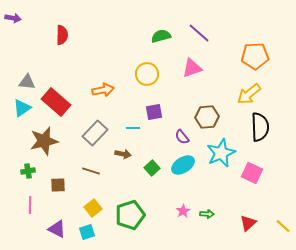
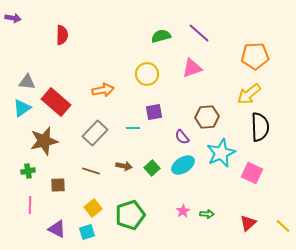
brown arrow: moved 1 px right, 12 px down
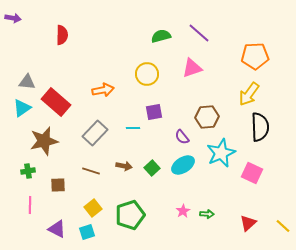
yellow arrow: rotated 15 degrees counterclockwise
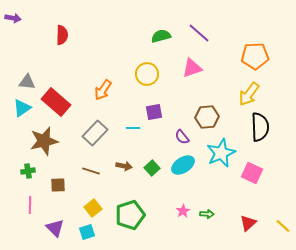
orange arrow: rotated 135 degrees clockwise
purple triangle: moved 2 px left, 1 px up; rotated 18 degrees clockwise
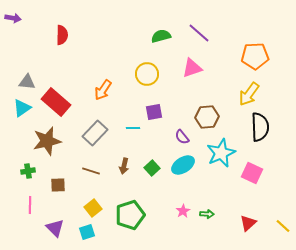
brown star: moved 3 px right
brown arrow: rotated 91 degrees clockwise
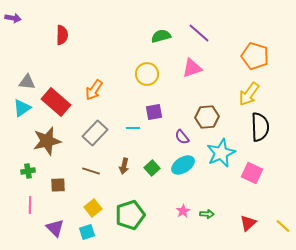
orange pentagon: rotated 20 degrees clockwise
orange arrow: moved 9 px left
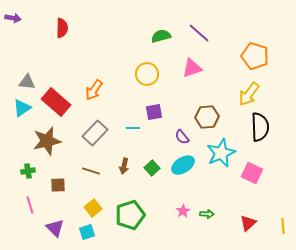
red semicircle: moved 7 px up
pink line: rotated 18 degrees counterclockwise
yellow line: rotated 42 degrees clockwise
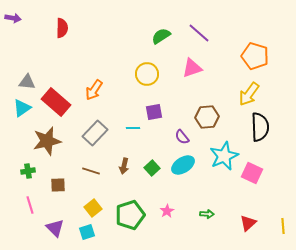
green semicircle: rotated 18 degrees counterclockwise
cyan star: moved 3 px right, 3 px down
pink star: moved 16 px left
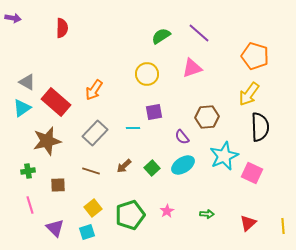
gray triangle: rotated 24 degrees clockwise
brown arrow: rotated 35 degrees clockwise
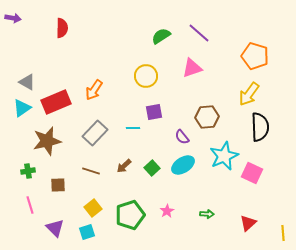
yellow circle: moved 1 px left, 2 px down
red rectangle: rotated 64 degrees counterclockwise
yellow line: moved 7 px down
